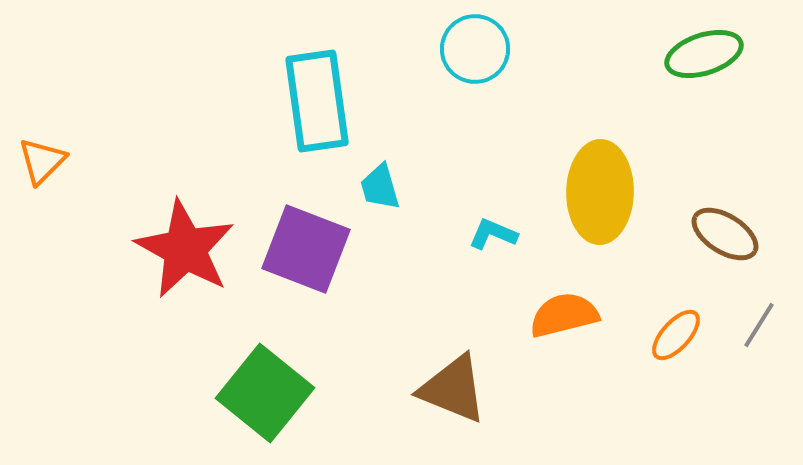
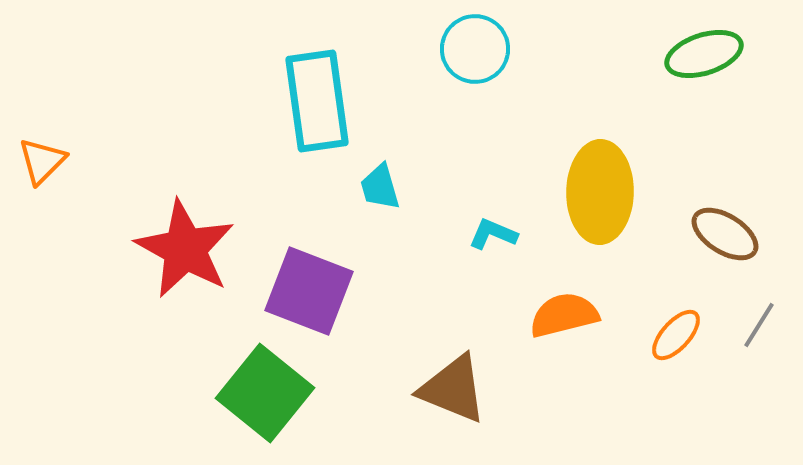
purple square: moved 3 px right, 42 px down
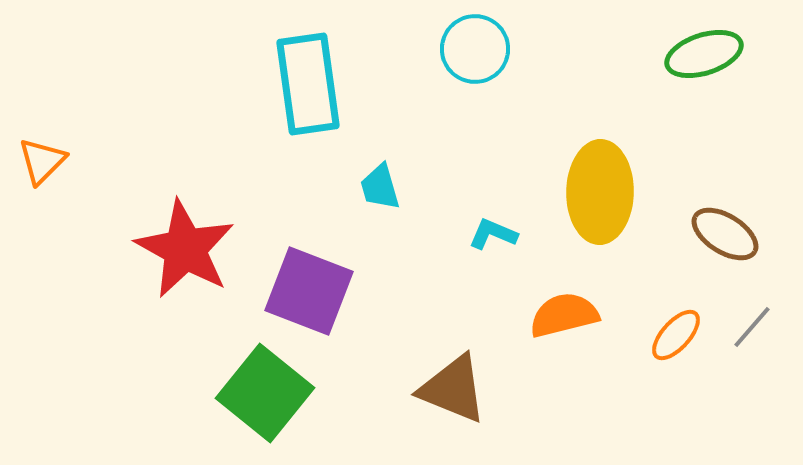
cyan rectangle: moved 9 px left, 17 px up
gray line: moved 7 px left, 2 px down; rotated 9 degrees clockwise
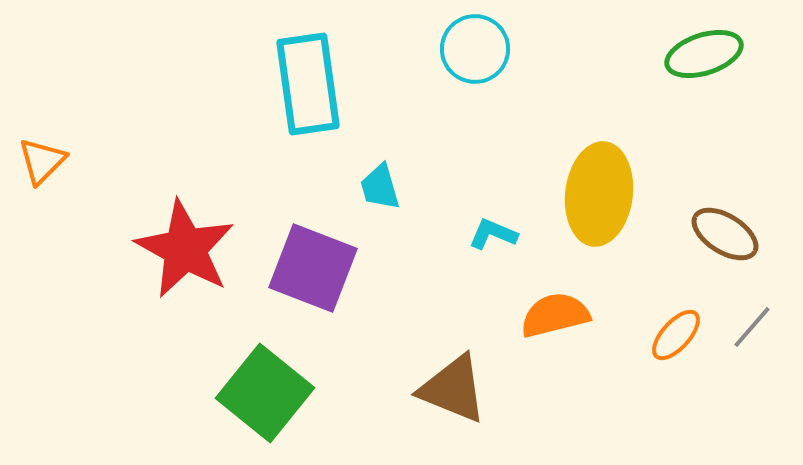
yellow ellipse: moved 1 px left, 2 px down; rotated 6 degrees clockwise
purple square: moved 4 px right, 23 px up
orange semicircle: moved 9 px left
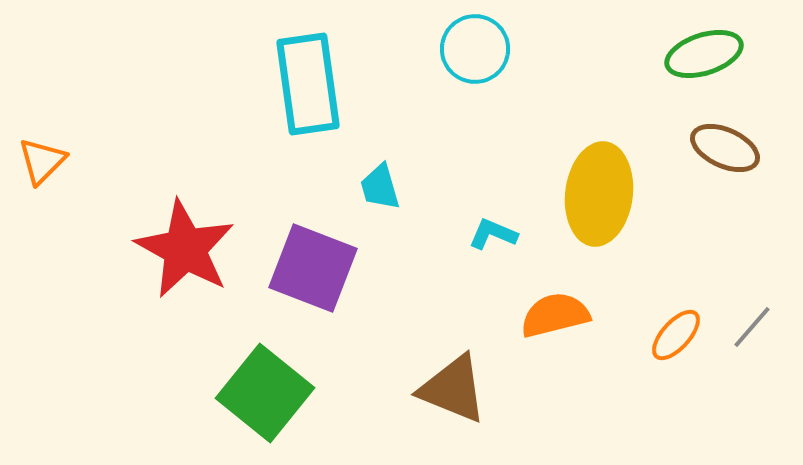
brown ellipse: moved 86 px up; rotated 8 degrees counterclockwise
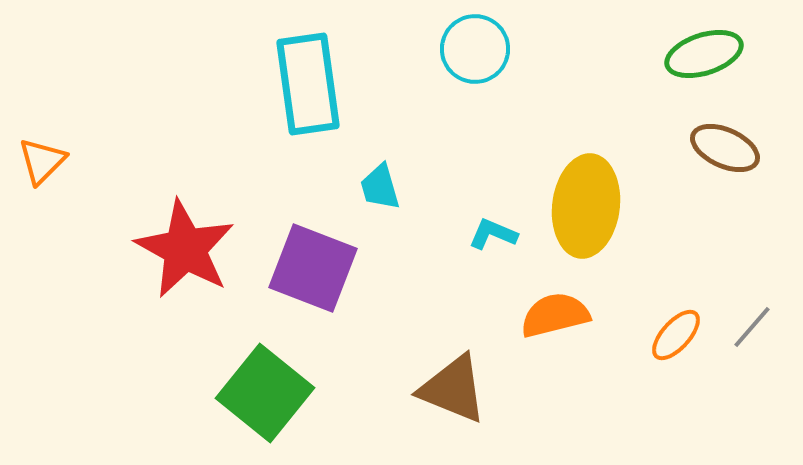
yellow ellipse: moved 13 px left, 12 px down
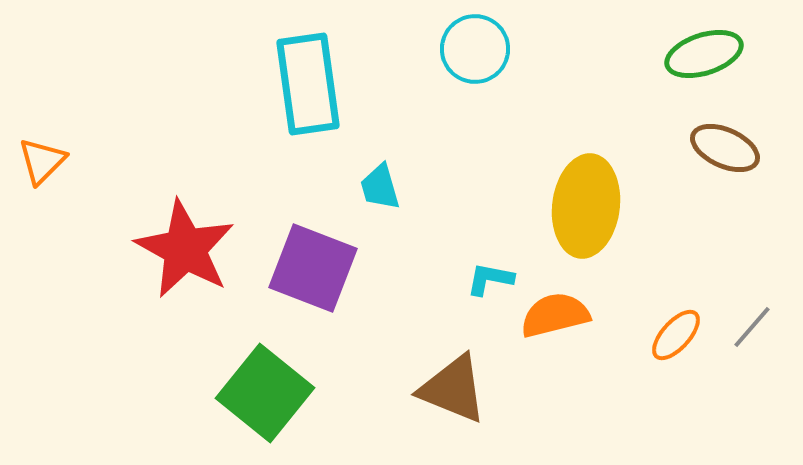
cyan L-shape: moved 3 px left, 45 px down; rotated 12 degrees counterclockwise
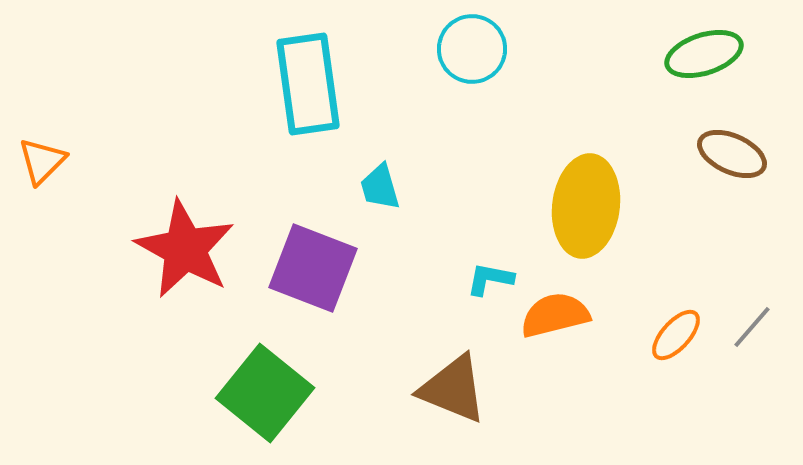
cyan circle: moved 3 px left
brown ellipse: moved 7 px right, 6 px down
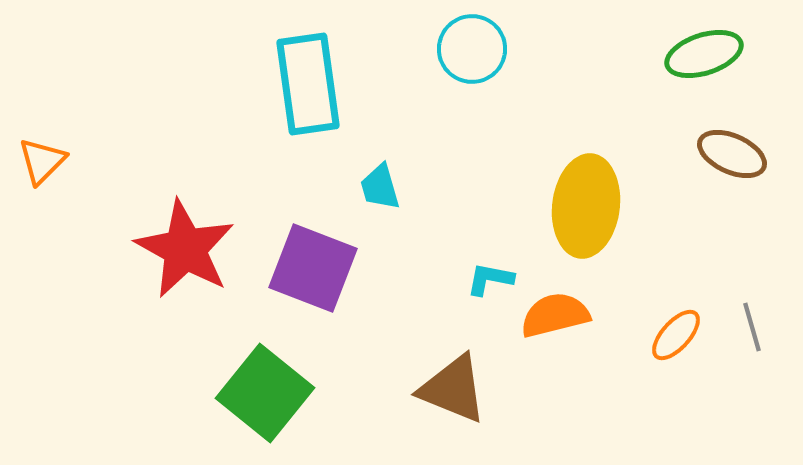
gray line: rotated 57 degrees counterclockwise
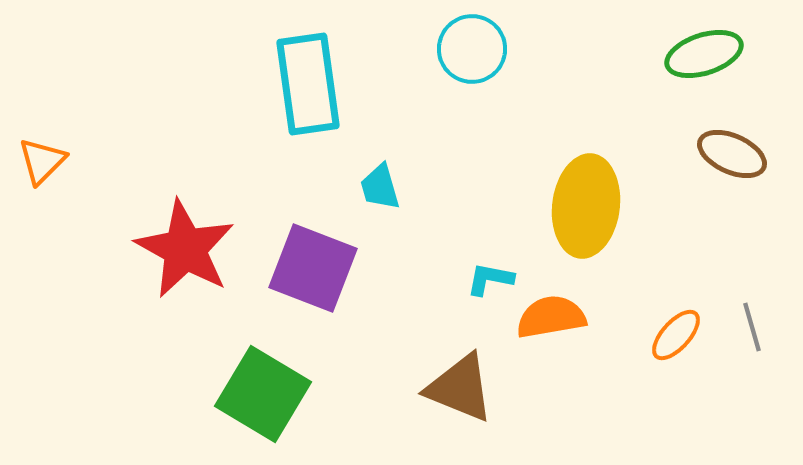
orange semicircle: moved 4 px left, 2 px down; rotated 4 degrees clockwise
brown triangle: moved 7 px right, 1 px up
green square: moved 2 px left, 1 px down; rotated 8 degrees counterclockwise
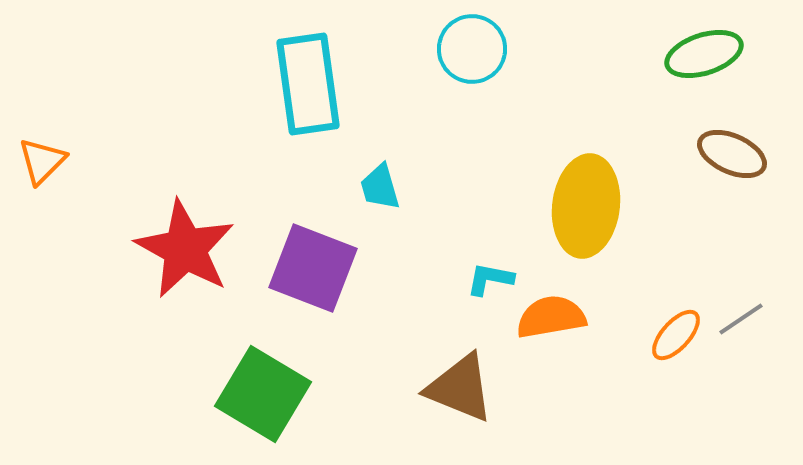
gray line: moved 11 px left, 8 px up; rotated 72 degrees clockwise
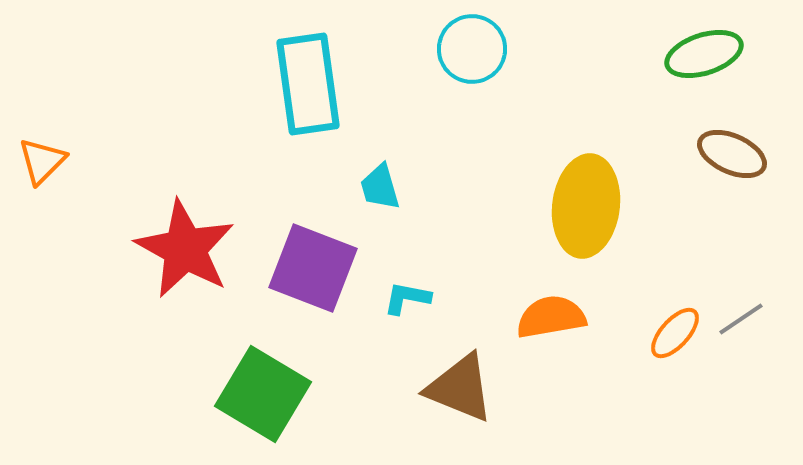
cyan L-shape: moved 83 px left, 19 px down
orange ellipse: moved 1 px left, 2 px up
